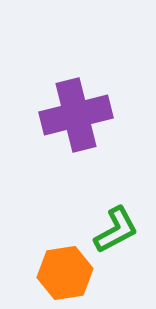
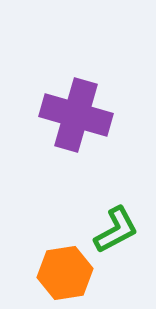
purple cross: rotated 30 degrees clockwise
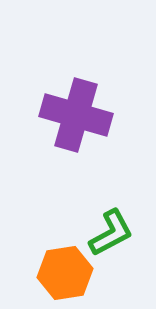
green L-shape: moved 5 px left, 3 px down
